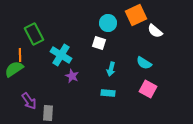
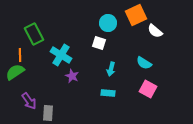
green semicircle: moved 1 px right, 3 px down
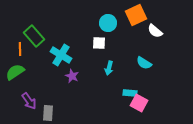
green rectangle: moved 2 px down; rotated 15 degrees counterclockwise
white square: rotated 16 degrees counterclockwise
orange line: moved 6 px up
cyan arrow: moved 2 px left, 1 px up
pink square: moved 9 px left, 14 px down
cyan rectangle: moved 22 px right
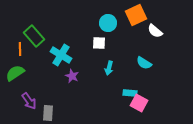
green semicircle: moved 1 px down
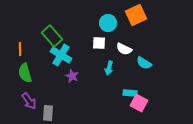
white semicircle: moved 31 px left, 18 px down; rotated 14 degrees counterclockwise
green rectangle: moved 18 px right
green semicircle: moved 10 px right; rotated 72 degrees counterclockwise
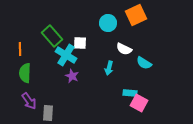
white square: moved 19 px left
cyan cross: moved 5 px right
green semicircle: rotated 18 degrees clockwise
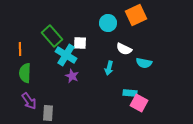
cyan semicircle: rotated 21 degrees counterclockwise
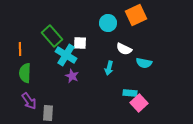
pink square: rotated 18 degrees clockwise
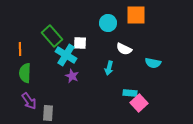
orange square: rotated 25 degrees clockwise
cyan semicircle: moved 9 px right
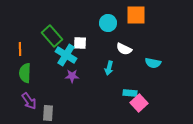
purple star: rotated 24 degrees counterclockwise
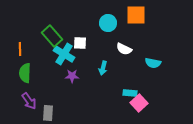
cyan cross: moved 2 px left, 1 px up
cyan arrow: moved 6 px left
